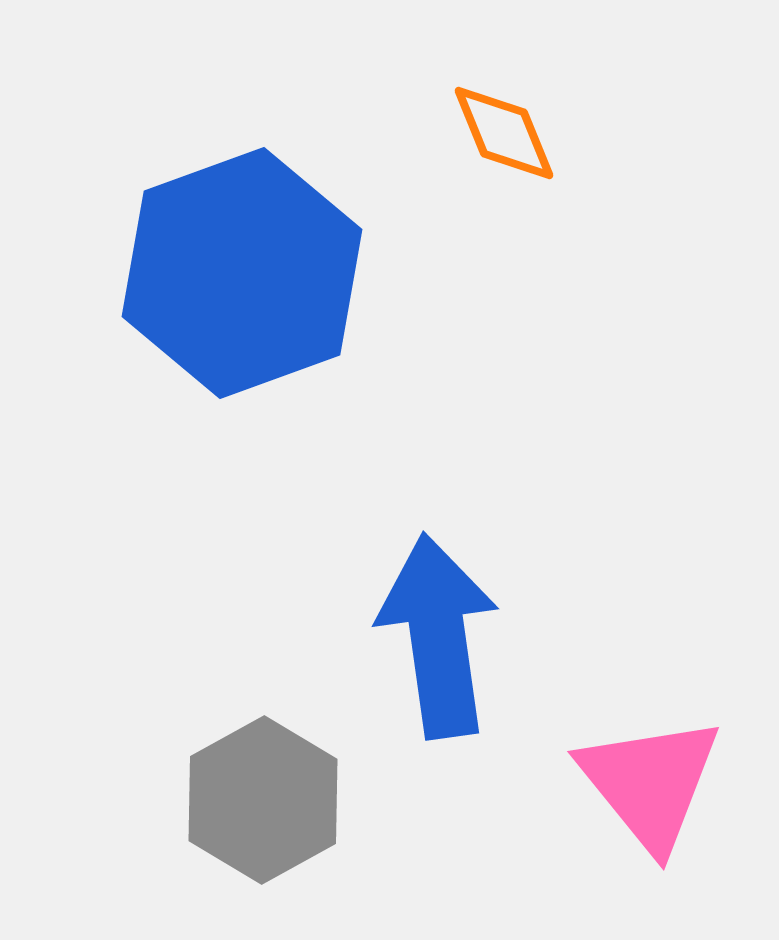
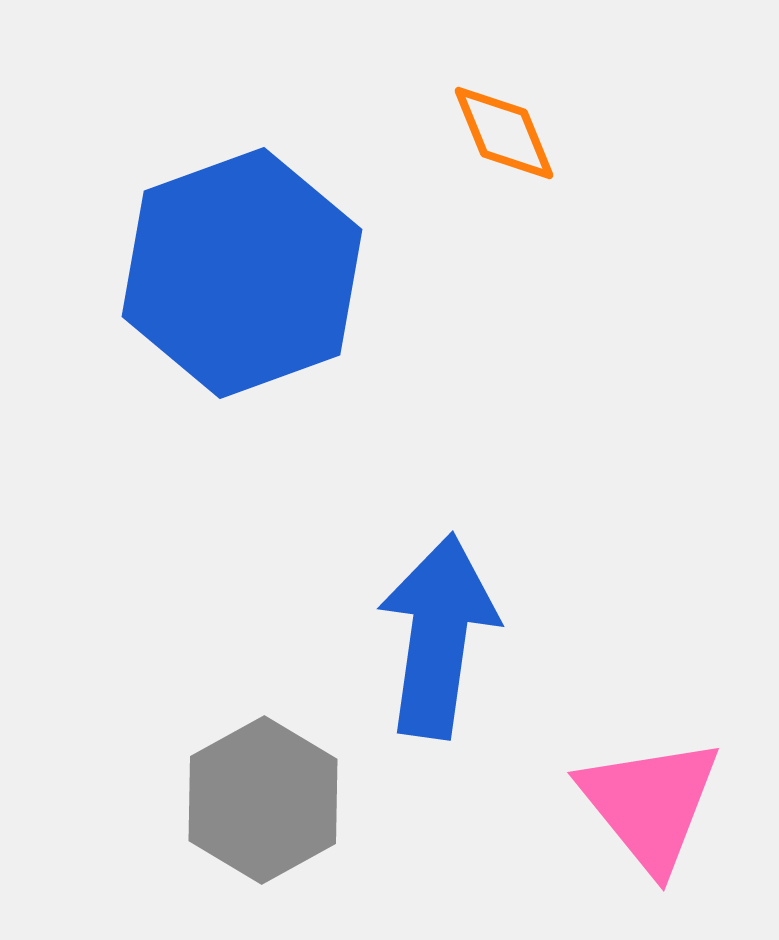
blue arrow: rotated 16 degrees clockwise
pink triangle: moved 21 px down
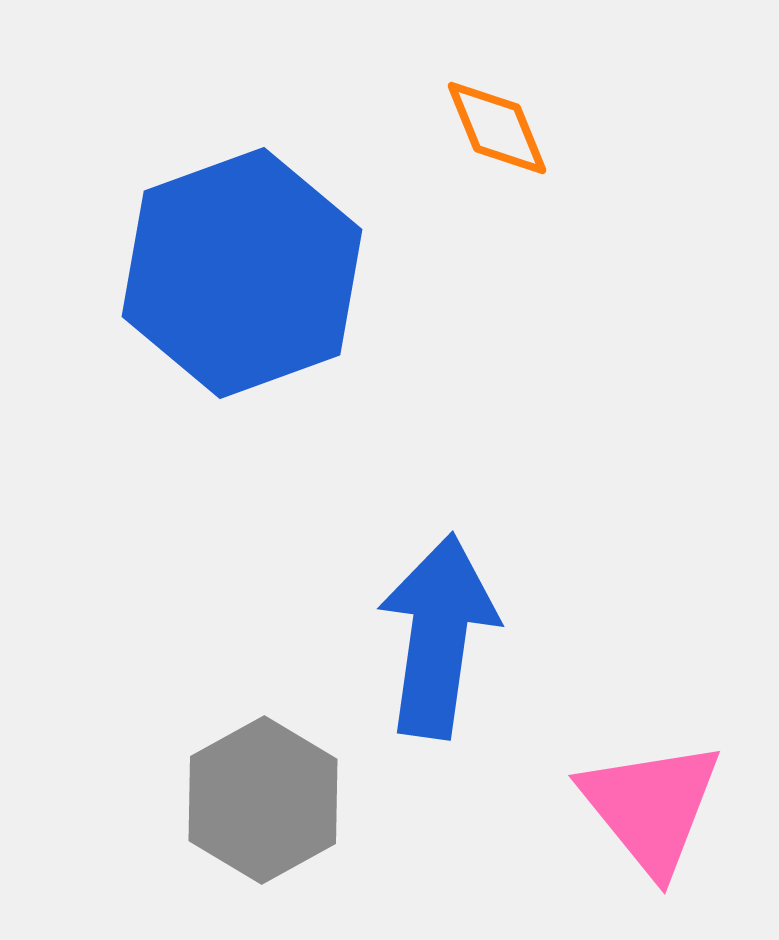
orange diamond: moved 7 px left, 5 px up
pink triangle: moved 1 px right, 3 px down
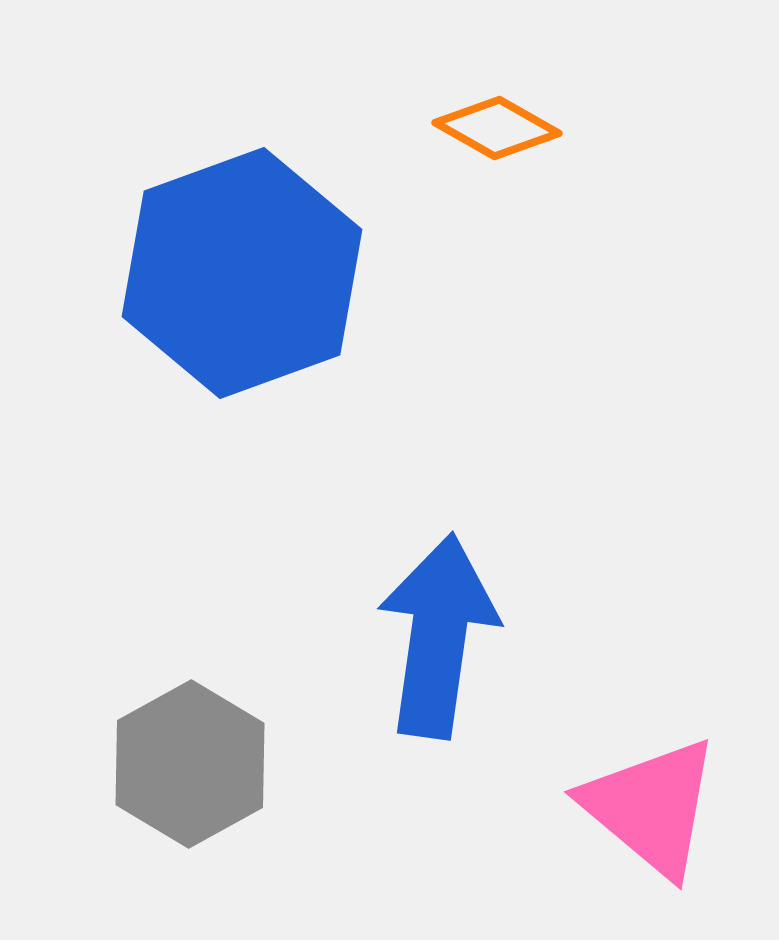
orange diamond: rotated 38 degrees counterclockwise
gray hexagon: moved 73 px left, 36 px up
pink triangle: rotated 11 degrees counterclockwise
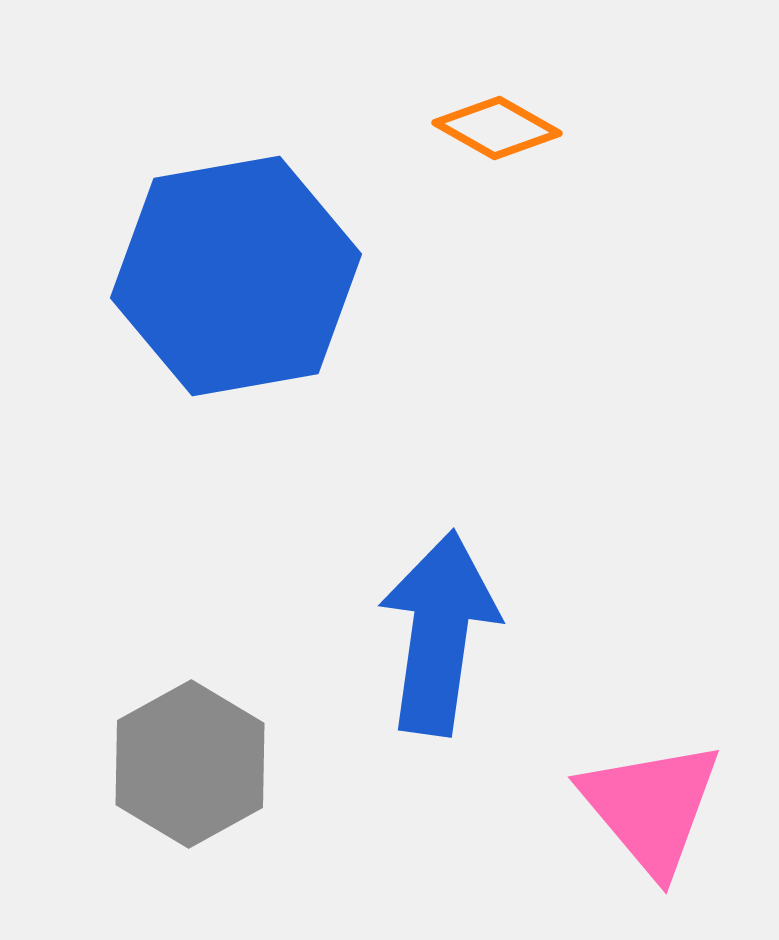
blue hexagon: moved 6 px left, 3 px down; rotated 10 degrees clockwise
blue arrow: moved 1 px right, 3 px up
pink triangle: rotated 10 degrees clockwise
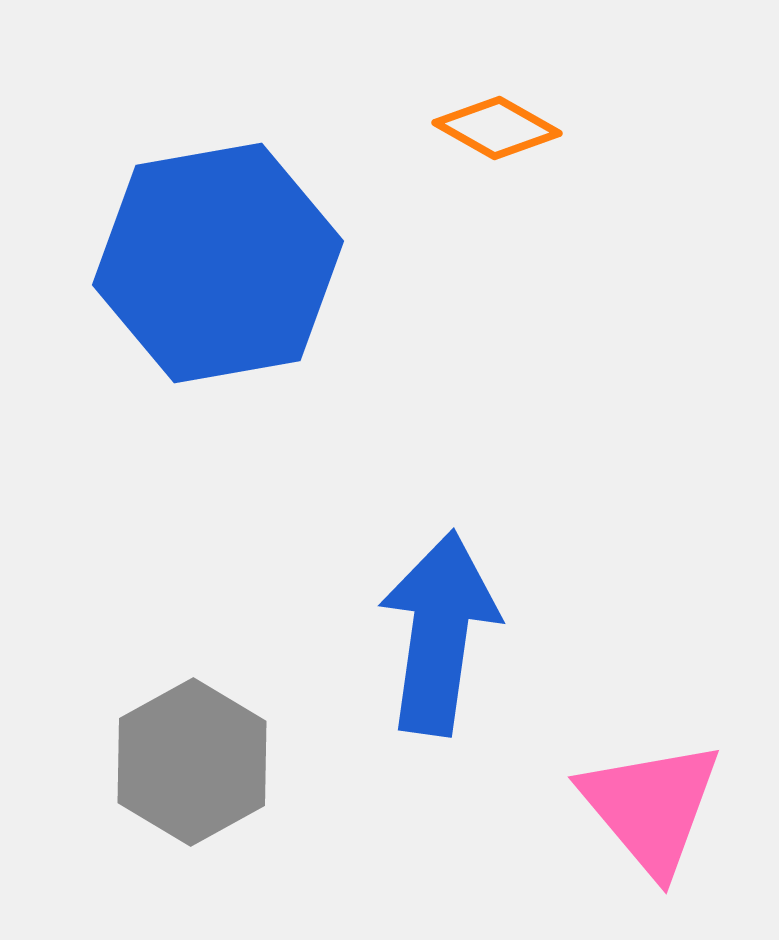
blue hexagon: moved 18 px left, 13 px up
gray hexagon: moved 2 px right, 2 px up
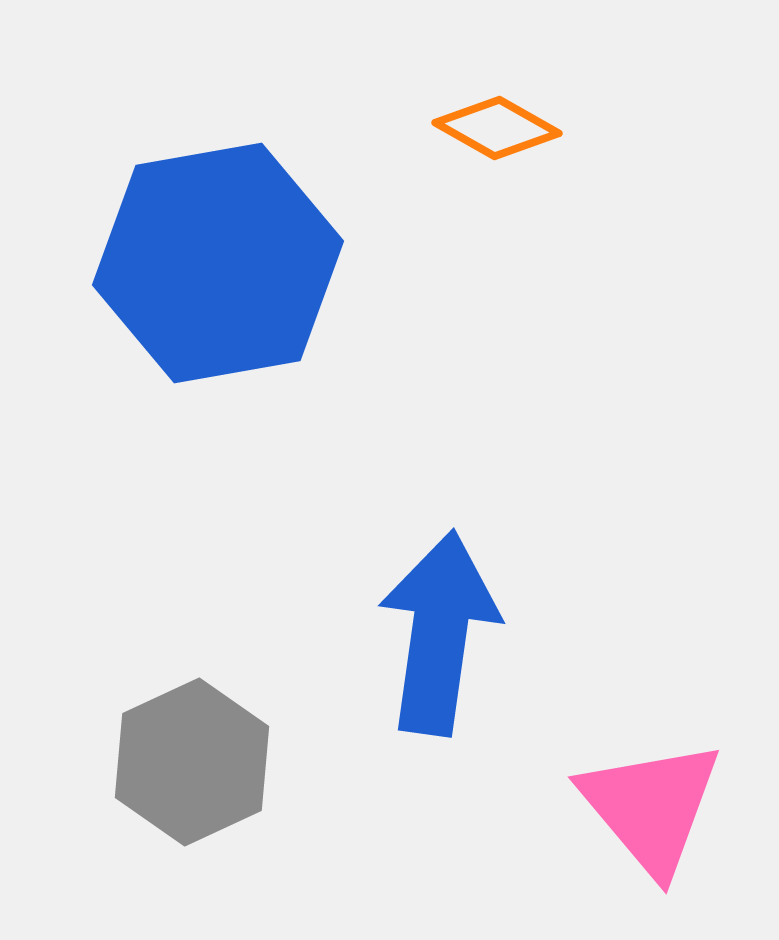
gray hexagon: rotated 4 degrees clockwise
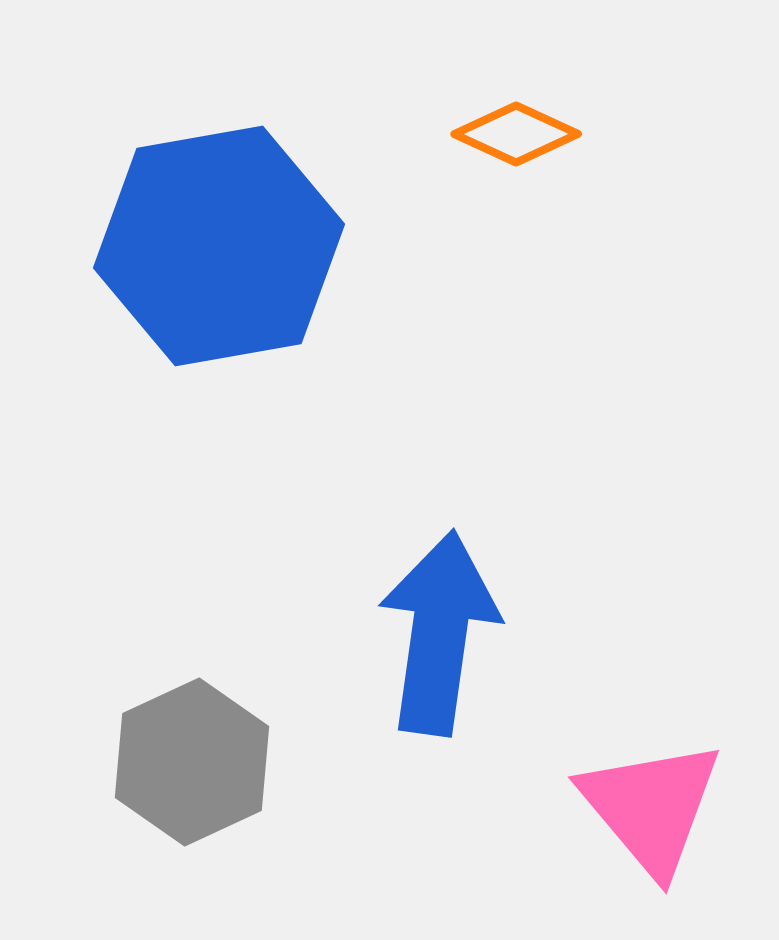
orange diamond: moved 19 px right, 6 px down; rotated 5 degrees counterclockwise
blue hexagon: moved 1 px right, 17 px up
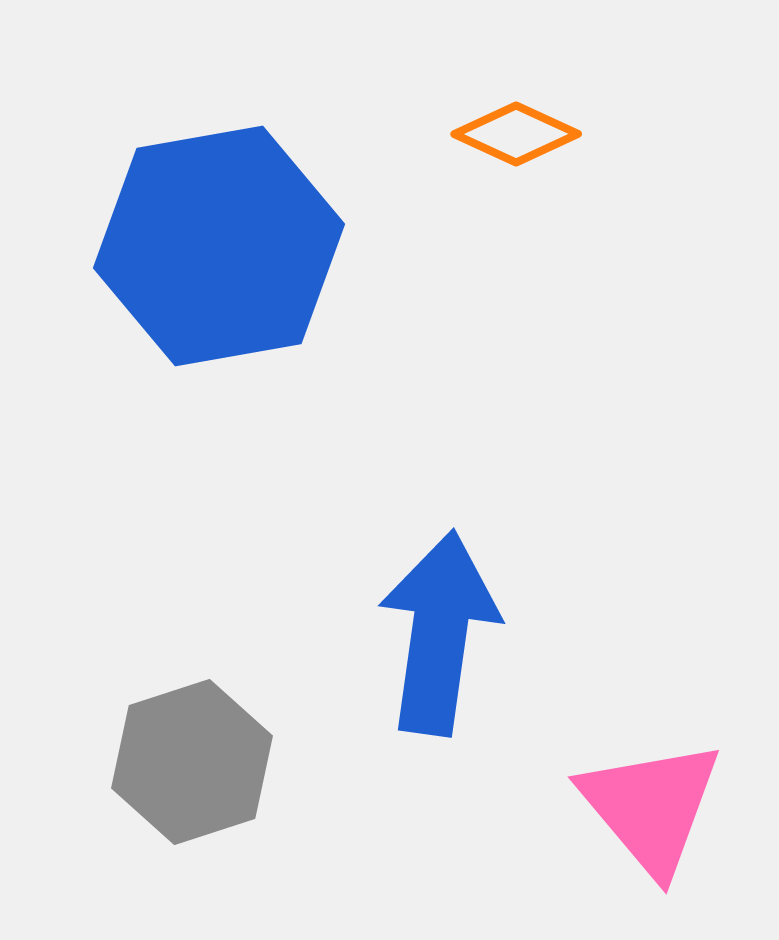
gray hexagon: rotated 7 degrees clockwise
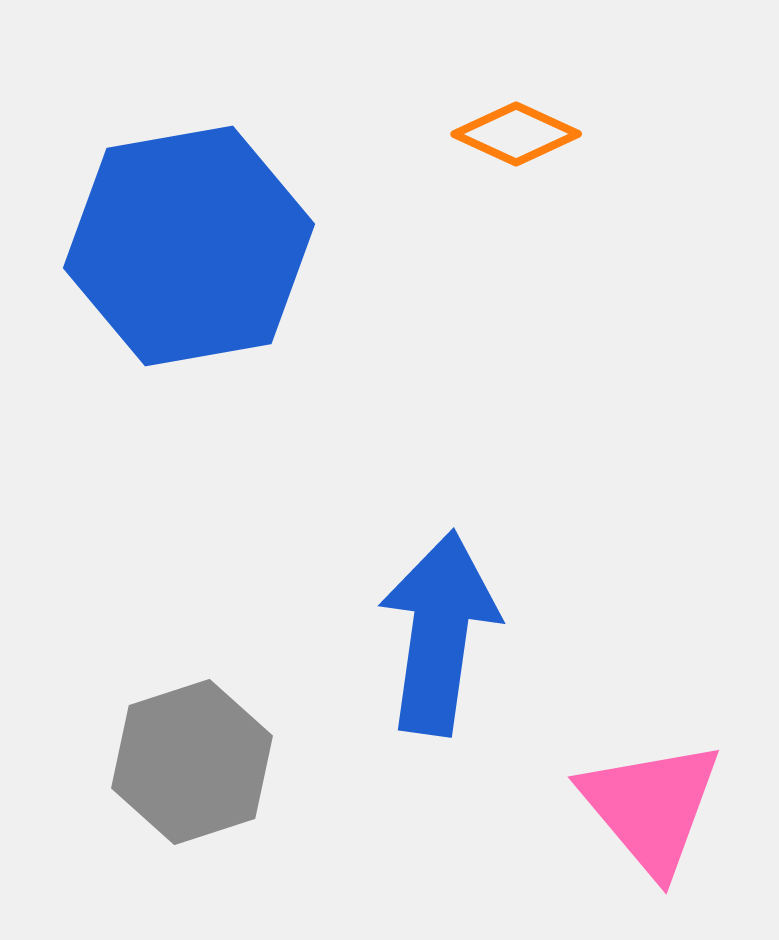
blue hexagon: moved 30 px left
